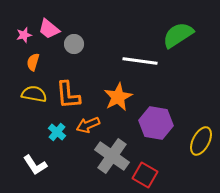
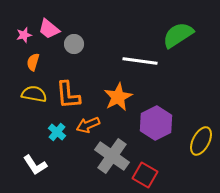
purple hexagon: rotated 24 degrees clockwise
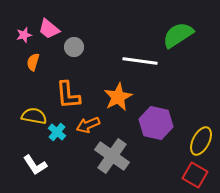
gray circle: moved 3 px down
yellow semicircle: moved 22 px down
purple hexagon: rotated 20 degrees counterclockwise
red square: moved 50 px right
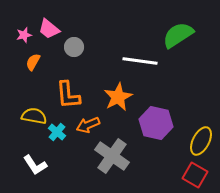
orange semicircle: rotated 12 degrees clockwise
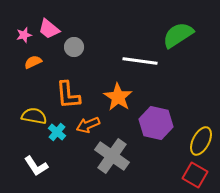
orange semicircle: rotated 36 degrees clockwise
orange star: rotated 12 degrees counterclockwise
white L-shape: moved 1 px right, 1 px down
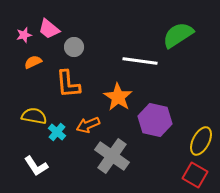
orange L-shape: moved 11 px up
purple hexagon: moved 1 px left, 3 px up
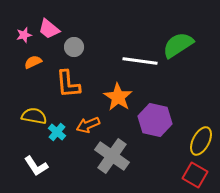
green semicircle: moved 10 px down
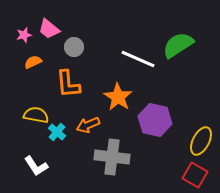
white line: moved 2 px left, 2 px up; rotated 16 degrees clockwise
yellow semicircle: moved 2 px right, 1 px up
gray cross: moved 1 px down; rotated 28 degrees counterclockwise
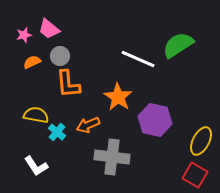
gray circle: moved 14 px left, 9 px down
orange semicircle: moved 1 px left
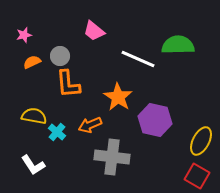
pink trapezoid: moved 45 px right, 2 px down
green semicircle: rotated 32 degrees clockwise
yellow semicircle: moved 2 px left, 1 px down
orange arrow: moved 2 px right
white L-shape: moved 3 px left, 1 px up
red square: moved 2 px right, 1 px down
